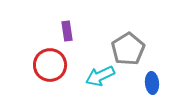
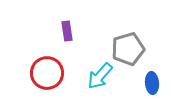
gray pentagon: rotated 16 degrees clockwise
red circle: moved 3 px left, 8 px down
cyan arrow: rotated 24 degrees counterclockwise
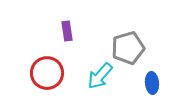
gray pentagon: moved 1 px up
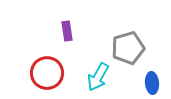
cyan arrow: moved 2 px left, 1 px down; rotated 12 degrees counterclockwise
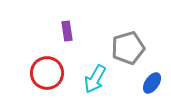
cyan arrow: moved 3 px left, 2 px down
blue ellipse: rotated 40 degrees clockwise
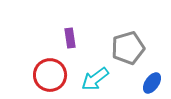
purple rectangle: moved 3 px right, 7 px down
red circle: moved 3 px right, 2 px down
cyan arrow: rotated 24 degrees clockwise
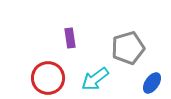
red circle: moved 2 px left, 3 px down
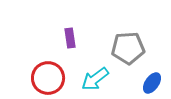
gray pentagon: rotated 12 degrees clockwise
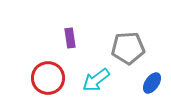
cyan arrow: moved 1 px right, 1 px down
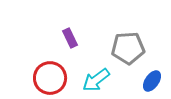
purple rectangle: rotated 18 degrees counterclockwise
red circle: moved 2 px right
blue ellipse: moved 2 px up
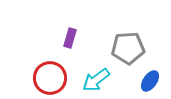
purple rectangle: rotated 42 degrees clockwise
blue ellipse: moved 2 px left
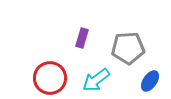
purple rectangle: moved 12 px right
